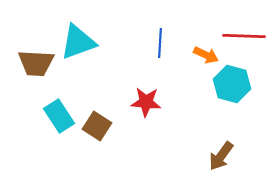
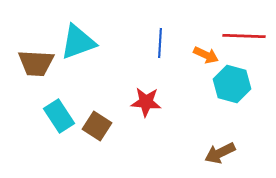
brown arrow: moved 1 px left, 3 px up; rotated 28 degrees clockwise
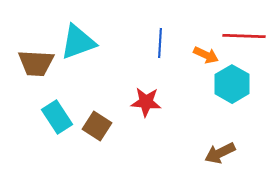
cyan hexagon: rotated 15 degrees clockwise
cyan rectangle: moved 2 px left, 1 px down
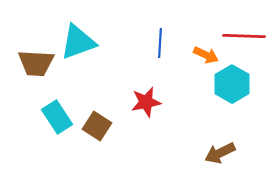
red star: rotated 16 degrees counterclockwise
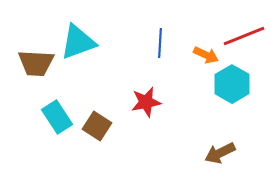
red line: rotated 24 degrees counterclockwise
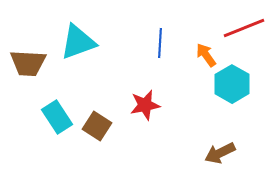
red line: moved 8 px up
orange arrow: rotated 150 degrees counterclockwise
brown trapezoid: moved 8 px left
red star: moved 1 px left, 3 px down
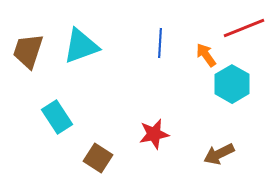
cyan triangle: moved 3 px right, 4 px down
brown trapezoid: moved 12 px up; rotated 105 degrees clockwise
red star: moved 9 px right, 29 px down
brown square: moved 1 px right, 32 px down
brown arrow: moved 1 px left, 1 px down
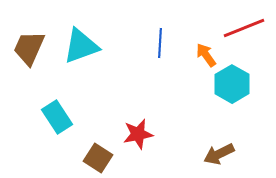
brown trapezoid: moved 1 px right, 3 px up; rotated 6 degrees clockwise
red star: moved 16 px left
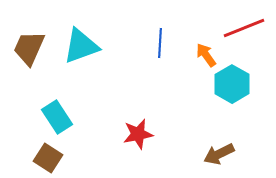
brown square: moved 50 px left
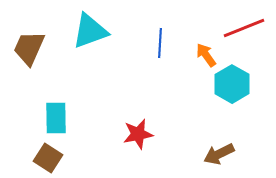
cyan triangle: moved 9 px right, 15 px up
cyan rectangle: moved 1 px left, 1 px down; rotated 32 degrees clockwise
